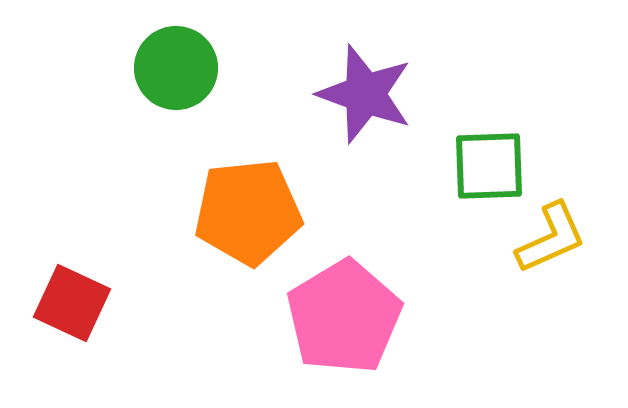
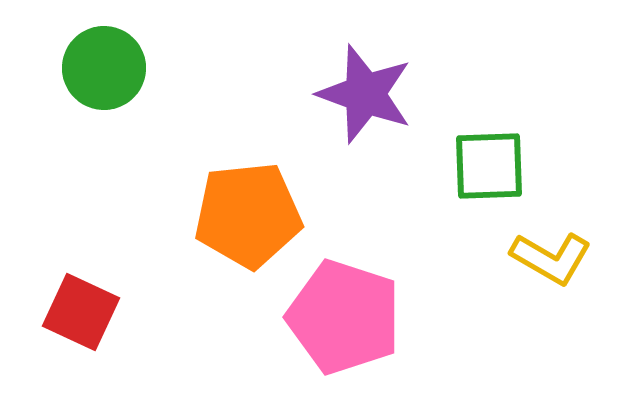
green circle: moved 72 px left
orange pentagon: moved 3 px down
yellow L-shape: moved 20 px down; rotated 54 degrees clockwise
red square: moved 9 px right, 9 px down
pink pentagon: rotated 23 degrees counterclockwise
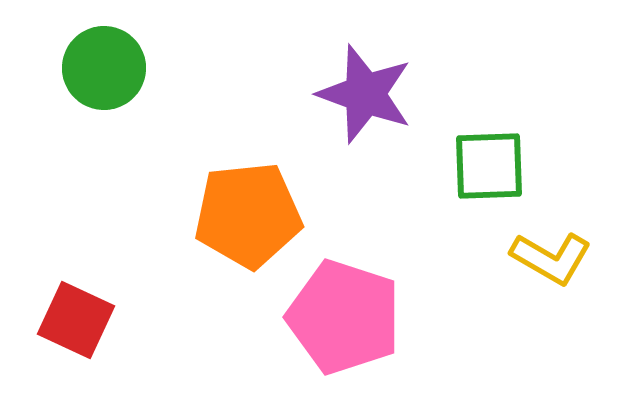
red square: moved 5 px left, 8 px down
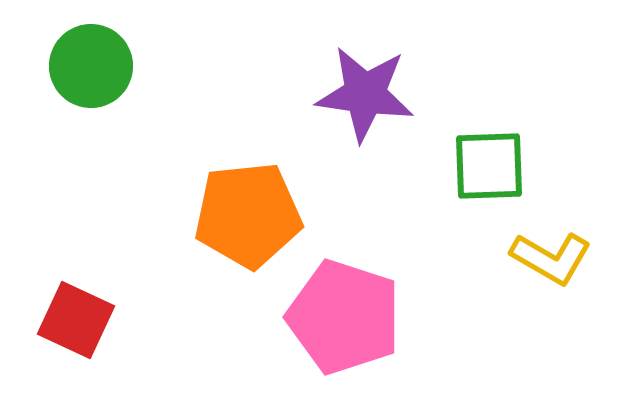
green circle: moved 13 px left, 2 px up
purple star: rotated 12 degrees counterclockwise
